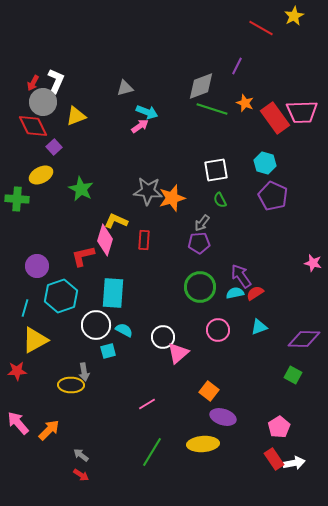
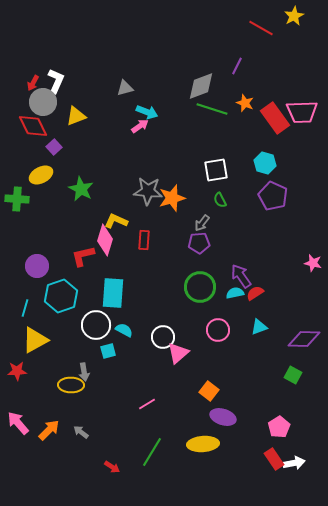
gray arrow at (81, 455): moved 23 px up
red arrow at (81, 475): moved 31 px right, 8 px up
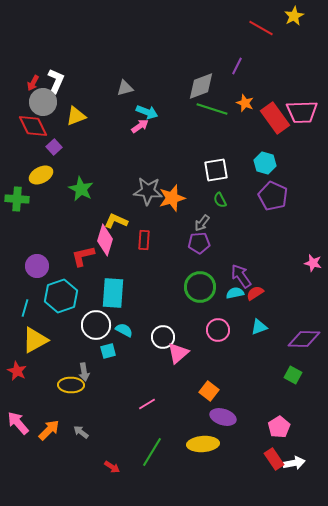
red star at (17, 371): rotated 30 degrees clockwise
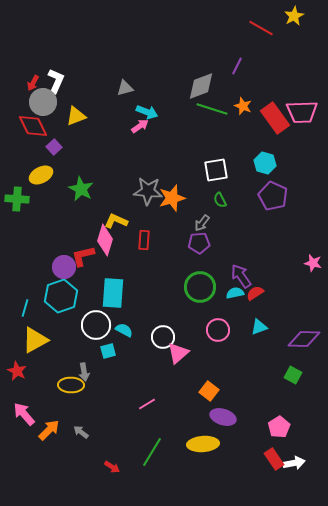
orange star at (245, 103): moved 2 px left, 3 px down
purple circle at (37, 266): moved 27 px right, 1 px down
pink arrow at (18, 423): moved 6 px right, 9 px up
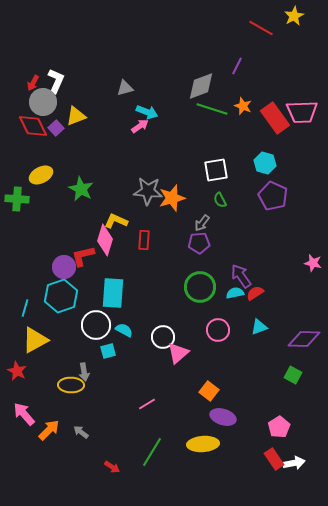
purple square at (54, 147): moved 2 px right, 19 px up
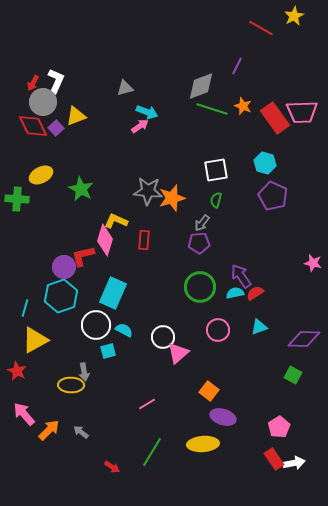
green semicircle at (220, 200): moved 4 px left; rotated 42 degrees clockwise
cyan rectangle at (113, 293): rotated 20 degrees clockwise
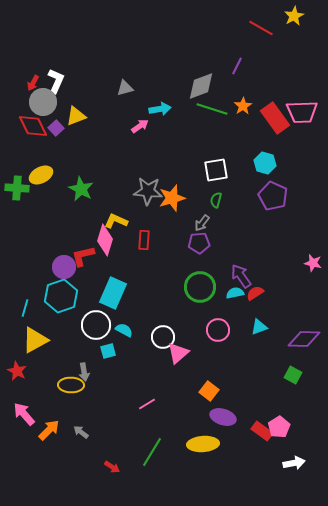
orange star at (243, 106): rotated 18 degrees clockwise
cyan arrow at (147, 112): moved 13 px right, 3 px up; rotated 30 degrees counterclockwise
green cross at (17, 199): moved 11 px up
red rectangle at (274, 459): moved 12 px left, 28 px up; rotated 20 degrees counterclockwise
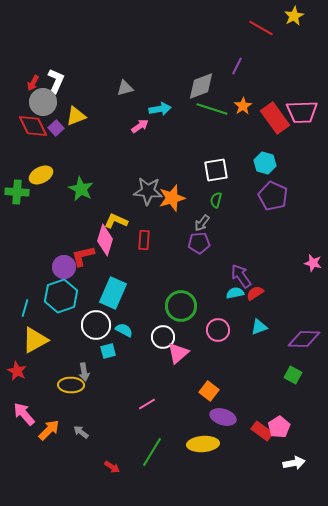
green cross at (17, 188): moved 4 px down
green circle at (200, 287): moved 19 px left, 19 px down
